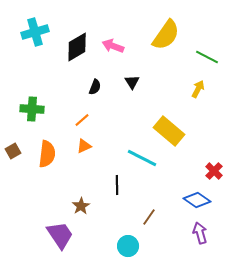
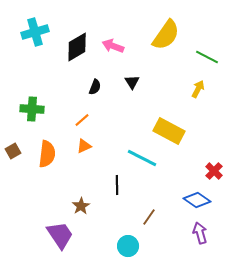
yellow rectangle: rotated 12 degrees counterclockwise
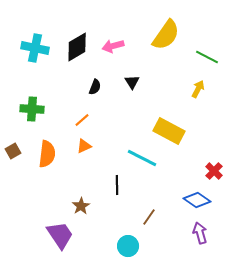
cyan cross: moved 16 px down; rotated 28 degrees clockwise
pink arrow: rotated 35 degrees counterclockwise
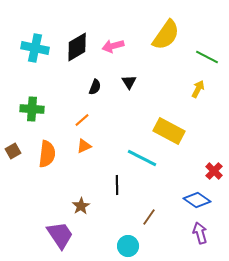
black triangle: moved 3 px left
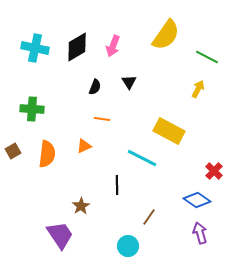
pink arrow: rotated 55 degrees counterclockwise
orange line: moved 20 px right, 1 px up; rotated 49 degrees clockwise
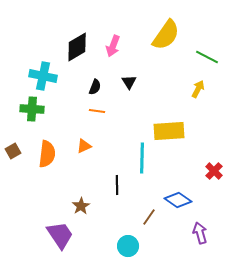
cyan cross: moved 8 px right, 28 px down
orange line: moved 5 px left, 8 px up
yellow rectangle: rotated 32 degrees counterclockwise
cyan line: rotated 64 degrees clockwise
blue diamond: moved 19 px left
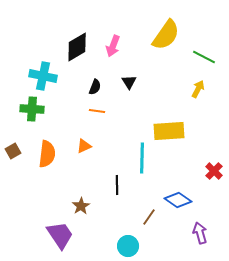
green line: moved 3 px left
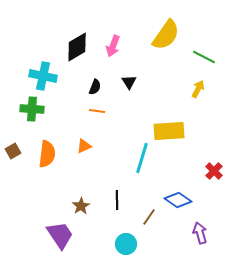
cyan line: rotated 16 degrees clockwise
black line: moved 15 px down
cyan circle: moved 2 px left, 2 px up
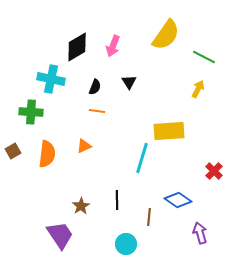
cyan cross: moved 8 px right, 3 px down
green cross: moved 1 px left, 3 px down
brown line: rotated 30 degrees counterclockwise
